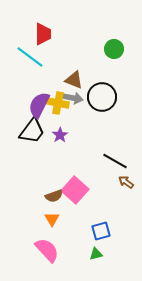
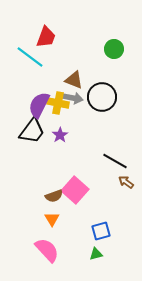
red trapezoid: moved 3 px right, 3 px down; rotated 20 degrees clockwise
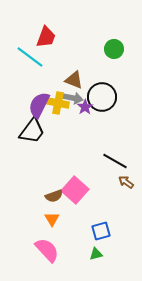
purple star: moved 25 px right, 28 px up
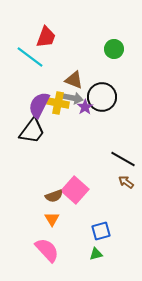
black line: moved 8 px right, 2 px up
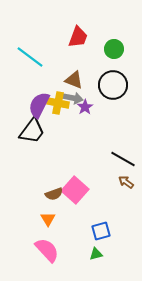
red trapezoid: moved 32 px right
black circle: moved 11 px right, 12 px up
brown semicircle: moved 2 px up
orange triangle: moved 4 px left
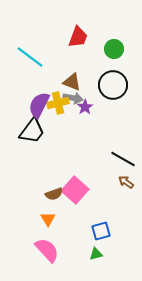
brown triangle: moved 2 px left, 2 px down
yellow cross: rotated 25 degrees counterclockwise
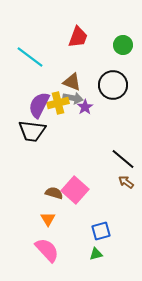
green circle: moved 9 px right, 4 px up
black trapezoid: rotated 60 degrees clockwise
black line: rotated 10 degrees clockwise
brown semicircle: moved 1 px up; rotated 144 degrees counterclockwise
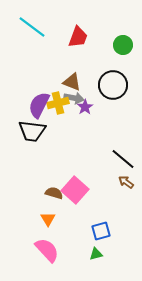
cyan line: moved 2 px right, 30 px up
gray arrow: moved 1 px right
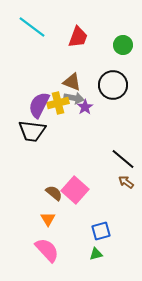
brown semicircle: rotated 24 degrees clockwise
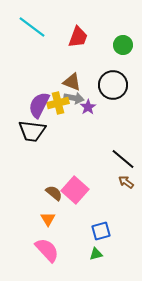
purple star: moved 3 px right
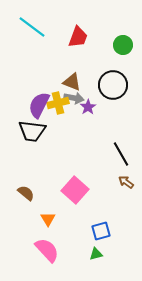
black line: moved 2 px left, 5 px up; rotated 20 degrees clockwise
brown semicircle: moved 28 px left
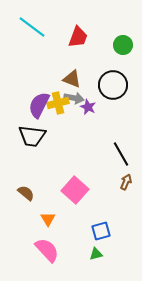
brown triangle: moved 3 px up
purple star: rotated 14 degrees counterclockwise
black trapezoid: moved 5 px down
brown arrow: rotated 77 degrees clockwise
